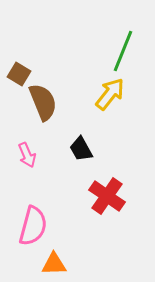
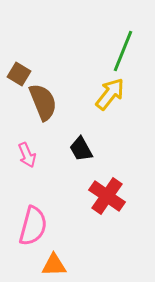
orange triangle: moved 1 px down
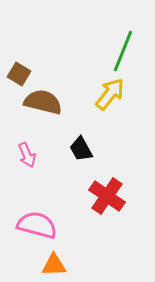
brown semicircle: rotated 54 degrees counterclockwise
pink semicircle: moved 4 px right, 1 px up; rotated 90 degrees counterclockwise
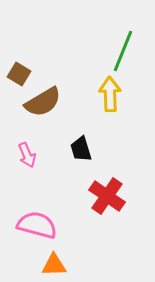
yellow arrow: rotated 40 degrees counterclockwise
brown semicircle: rotated 135 degrees clockwise
black trapezoid: rotated 12 degrees clockwise
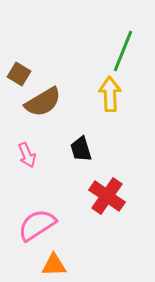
pink semicircle: rotated 48 degrees counterclockwise
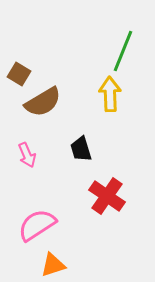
orange triangle: moved 1 px left; rotated 16 degrees counterclockwise
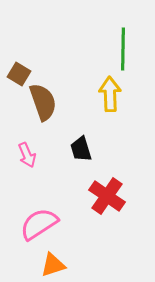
green line: moved 2 px up; rotated 21 degrees counterclockwise
brown semicircle: rotated 78 degrees counterclockwise
pink semicircle: moved 2 px right, 1 px up
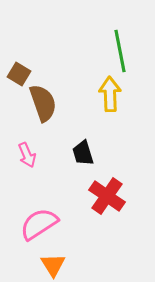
green line: moved 3 px left, 2 px down; rotated 12 degrees counterclockwise
brown semicircle: moved 1 px down
black trapezoid: moved 2 px right, 4 px down
orange triangle: rotated 44 degrees counterclockwise
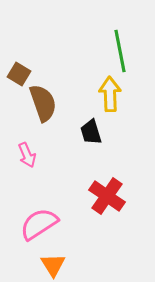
black trapezoid: moved 8 px right, 21 px up
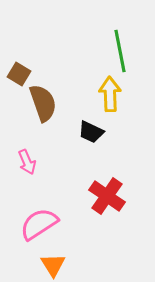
black trapezoid: rotated 48 degrees counterclockwise
pink arrow: moved 7 px down
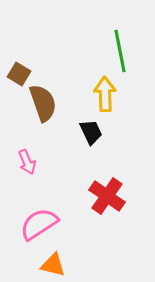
yellow arrow: moved 5 px left
black trapezoid: rotated 140 degrees counterclockwise
orange triangle: rotated 44 degrees counterclockwise
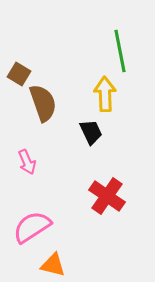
pink semicircle: moved 7 px left, 3 px down
